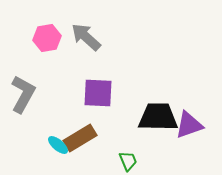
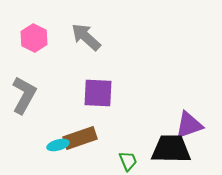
pink hexagon: moved 13 px left; rotated 24 degrees counterclockwise
gray L-shape: moved 1 px right, 1 px down
black trapezoid: moved 13 px right, 32 px down
brown rectangle: rotated 12 degrees clockwise
cyan ellipse: rotated 55 degrees counterclockwise
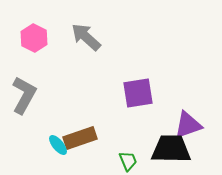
purple square: moved 40 px right; rotated 12 degrees counterclockwise
purple triangle: moved 1 px left
cyan ellipse: rotated 65 degrees clockwise
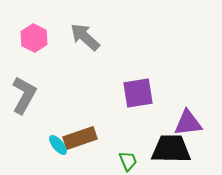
gray arrow: moved 1 px left
purple triangle: moved 2 px up; rotated 12 degrees clockwise
